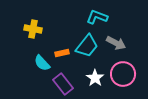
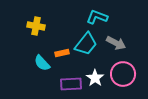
yellow cross: moved 3 px right, 3 px up
cyan trapezoid: moved 1 px left, 2 px up
purple rectangle: moved 8 px right; rotated 55 degrees counterclockwise
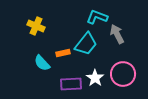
yellow cross: rotated 12 degrees clockwise
gray arrow: moved 1 px right, 9 px up; rotated 144 degrees counterclockwise
orange rectangle: moved 1 px right
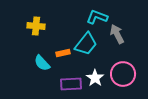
yellow cross: rotated 18 degrees counterclockwise
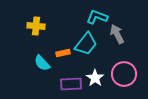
pink circle: moved 1 px right
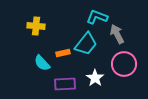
pink circle: moved 10 px up
purple rectangle: moved 6 px left
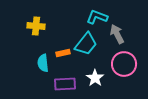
cyan semicircle: moved 1 px right; rotated 36 degrees clockwise
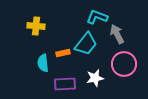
white star: rotated 24 degrees clockwise
